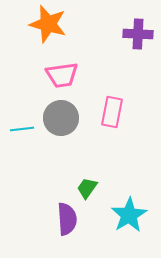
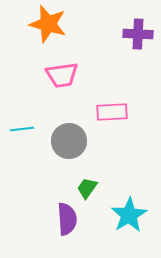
pink rectangle: rotated 76 degrees clockwise
gray circle: moved 8 px right, 23 px down
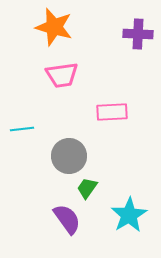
orange star: moved 6 px right, 3 px down
gray circle: moved 15 px down
purple semicircle: rotated 32 degrees counterclockwise
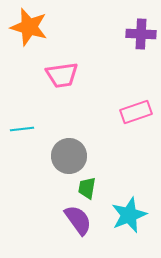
orange star: moved 25 px left
purple cross: moved 3 px right
pink rectangle: moved 24 px right; rotated 16 degrees counterclockwise
green trapezoid: rotated 25 degrees counterclockwise
cyan star: rotated 9 degrees clockwise
purple semicircle: moved 11 px right, 1 px down
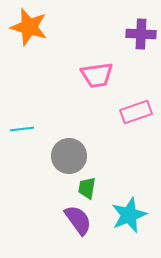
pink trapezoid: moved 35 px right
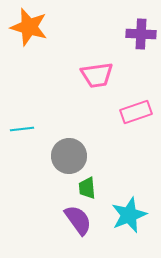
green trapezoid: rotated 15 degrees counterclockwise
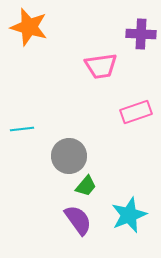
pink trapezoid: moved 4 px right, 9 px up
green trapezoid: moved 1 px left, 2 px up; rotated 135 degrees counterclockwise
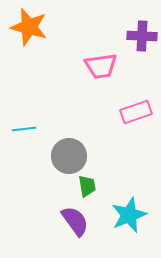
purple cross: moved 1 px right, 2 px down
cyan line: moved 2 px right
green trapezoid: moved 1 px right; rotated 50 degrees counterclockwise
purple semicircle: moved 3 px left, 1 px down
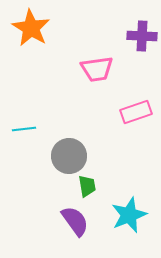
orange star: moved 2 px right, 1 px down; rotated 15 degrees clockwise
pink trapezoid: moved 4 px left, 3 px down
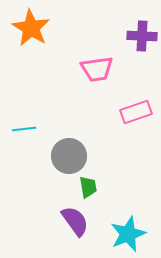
green trapezoid: moved 1 px right, 1 px down
cyan star: moved 1 px left, 19 px down
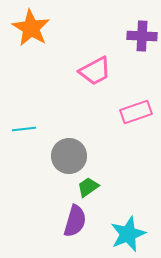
pink trapezoid: moved 2 px left, 2 px down; rotated 20 degrees counterclockwise
green trapezoid: rotated 115 degrees counterclockwise
purple semicircle: rotated 52 degrees clockwise
